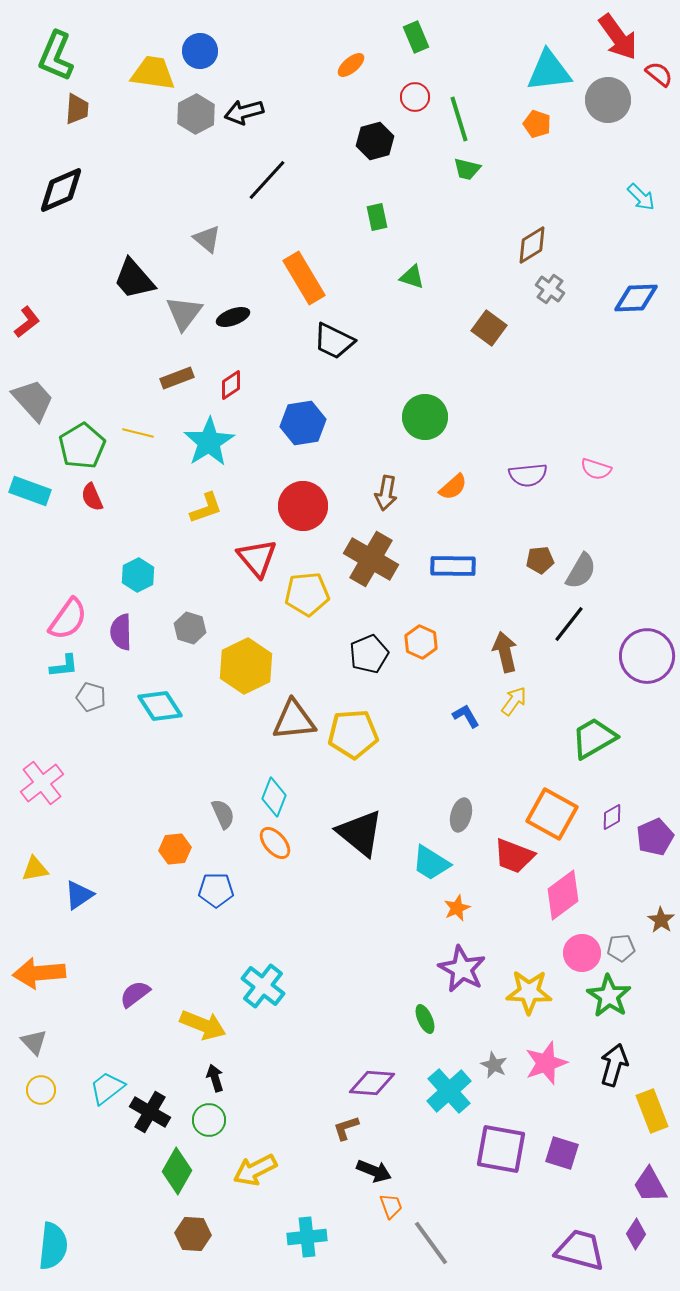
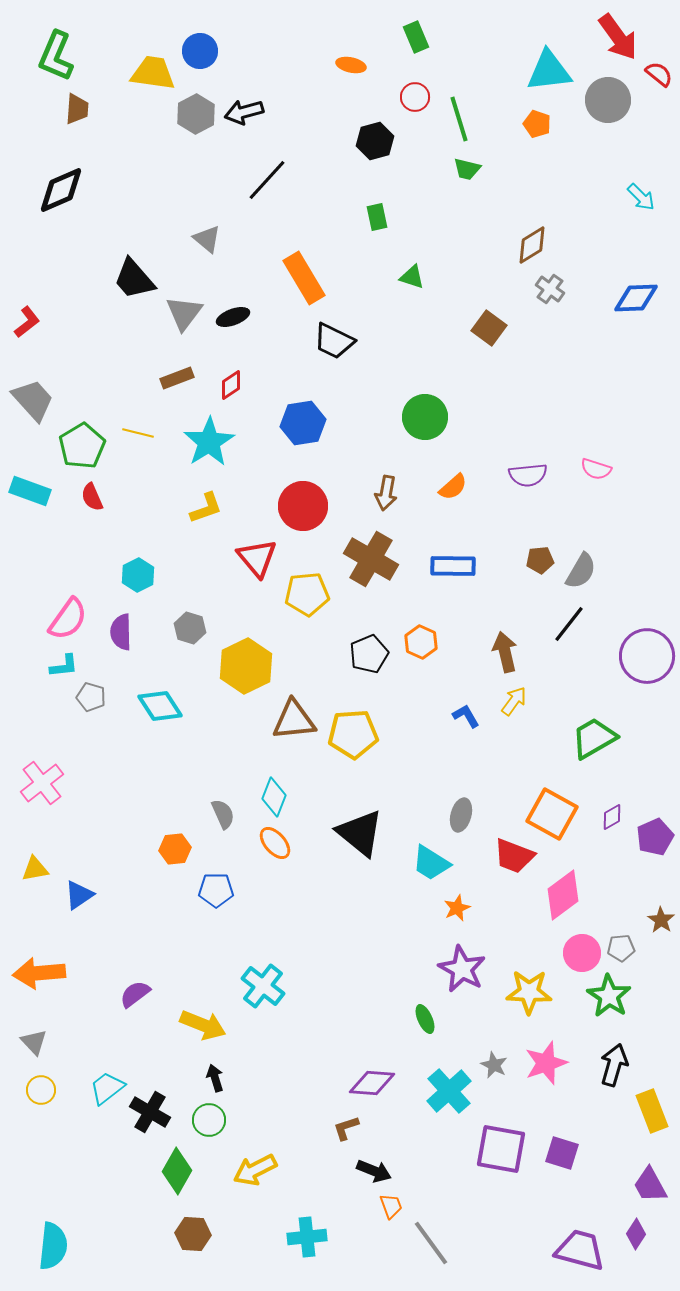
orange ellipse at (351, 65): rotated 52 degrees clockwise
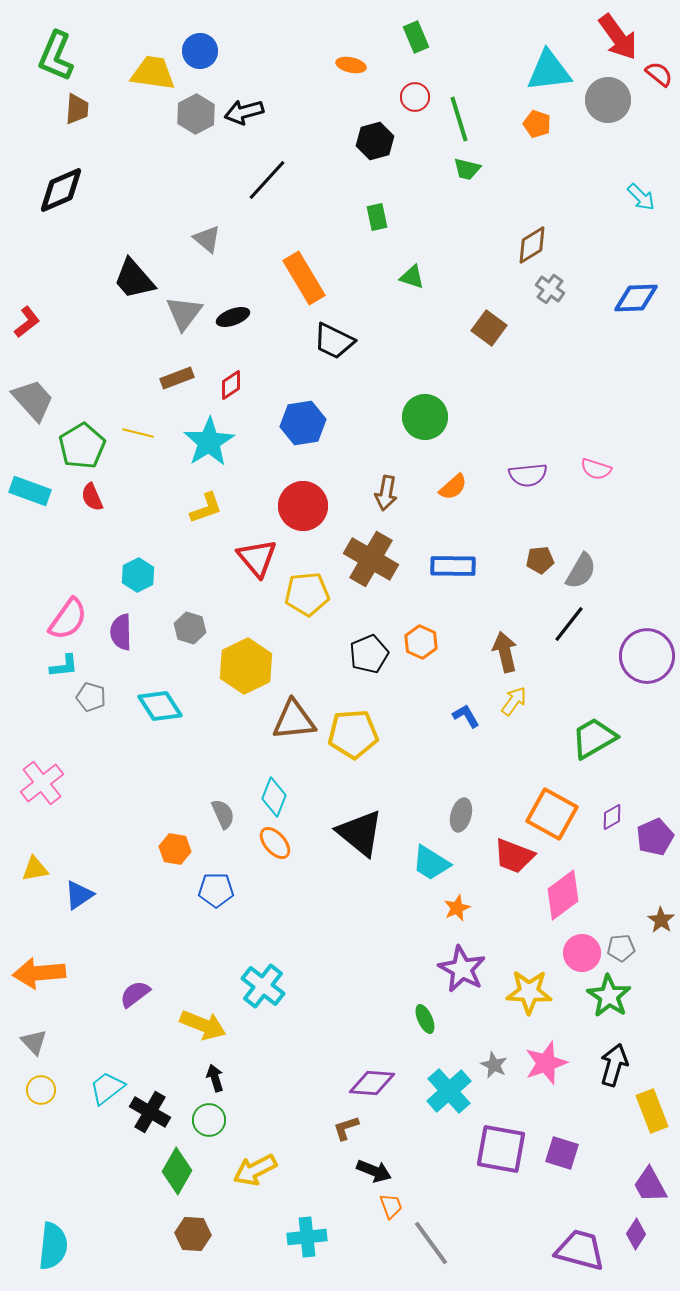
orange hexagon at (175, 849): rotated 16 degrees clockwise
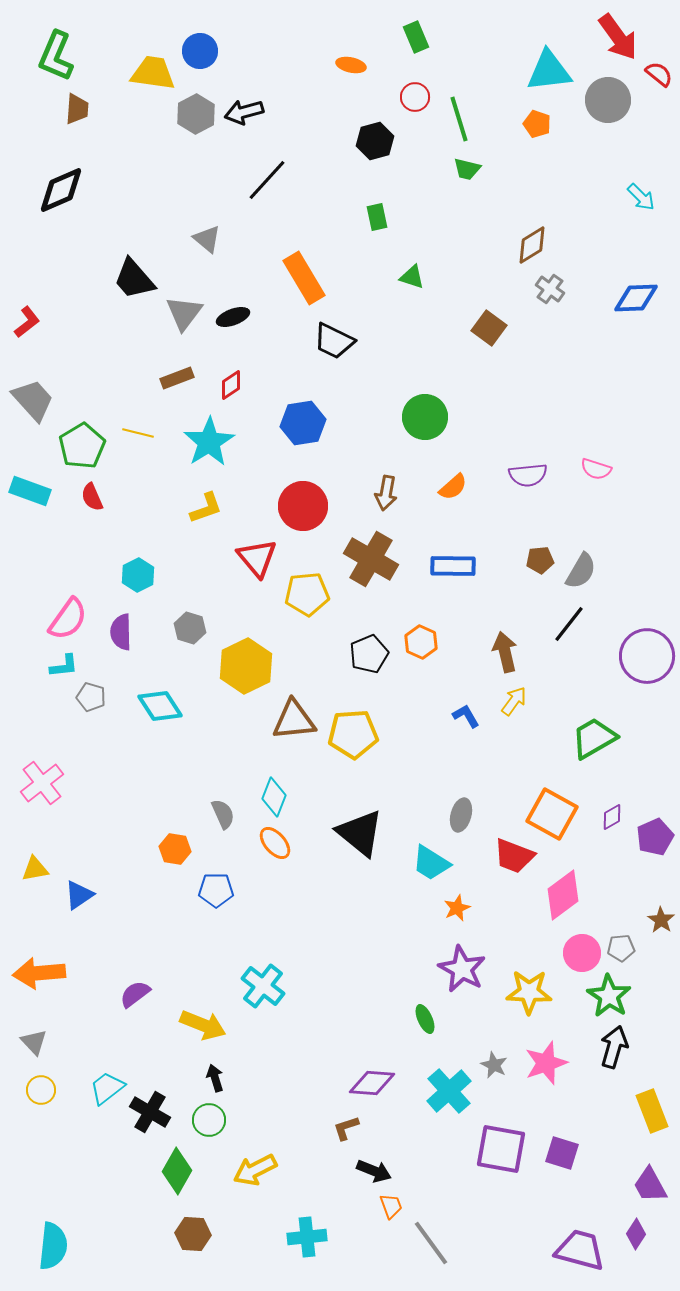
black arrow at (614, 1065): moved 18 px up
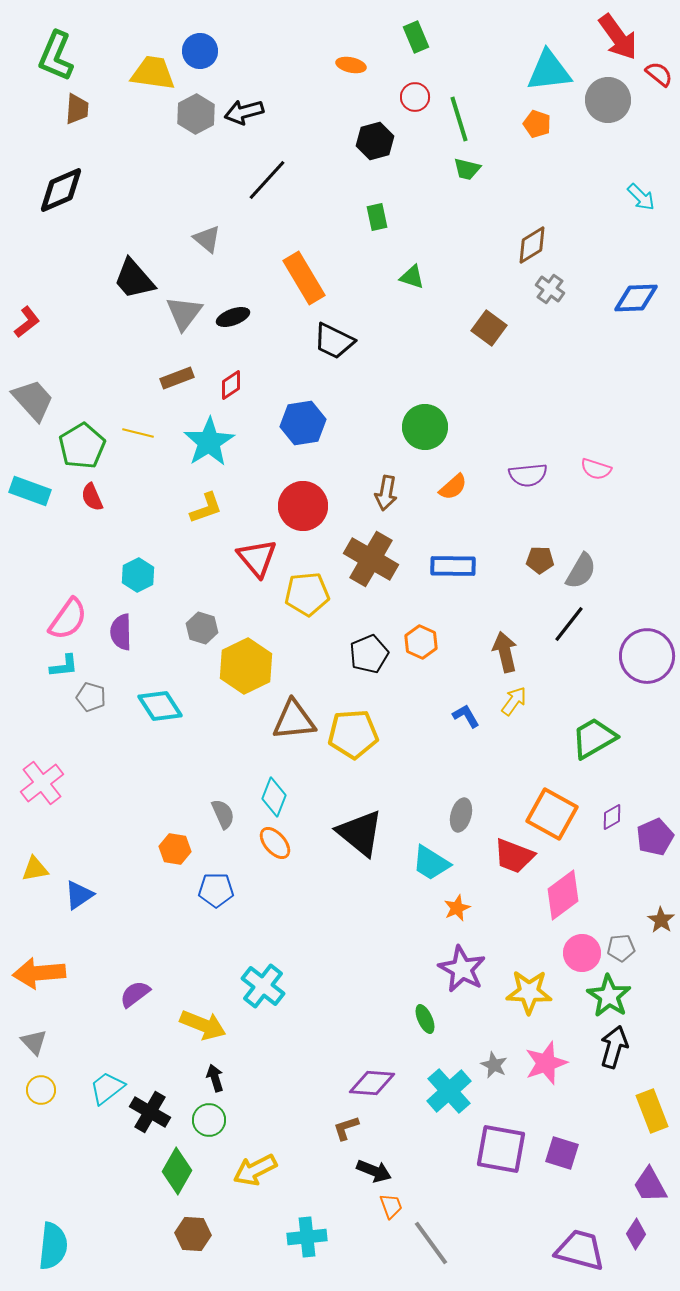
green circle at (425, 417): moved 10 px down
brown pentagon at (540, 560): rotated 8 degrees clockwise
gray hexagon at (190, 628): moved 12 px right
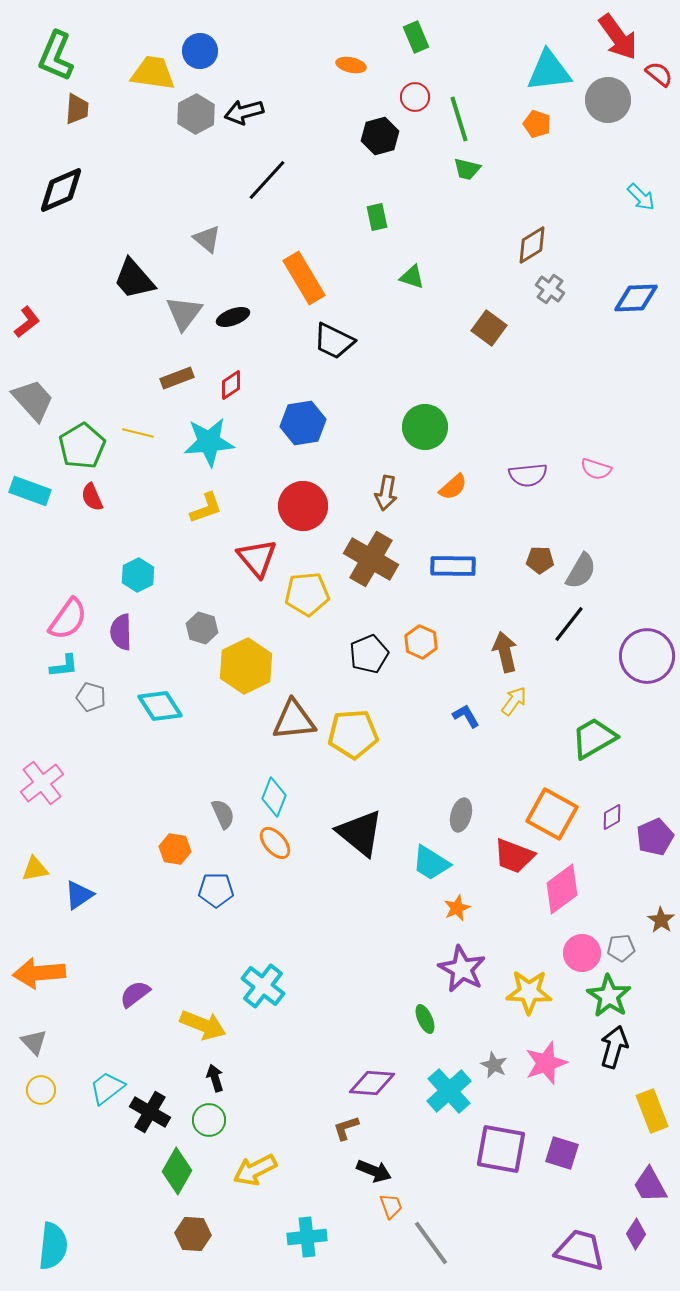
black hexagon at (375, 141): moved 5 px right, 5 px up
cyan star at (209, 442): rotated 27 degrees clockwise
pink diamond at (563, 895): moved 1 px left, 6 px up
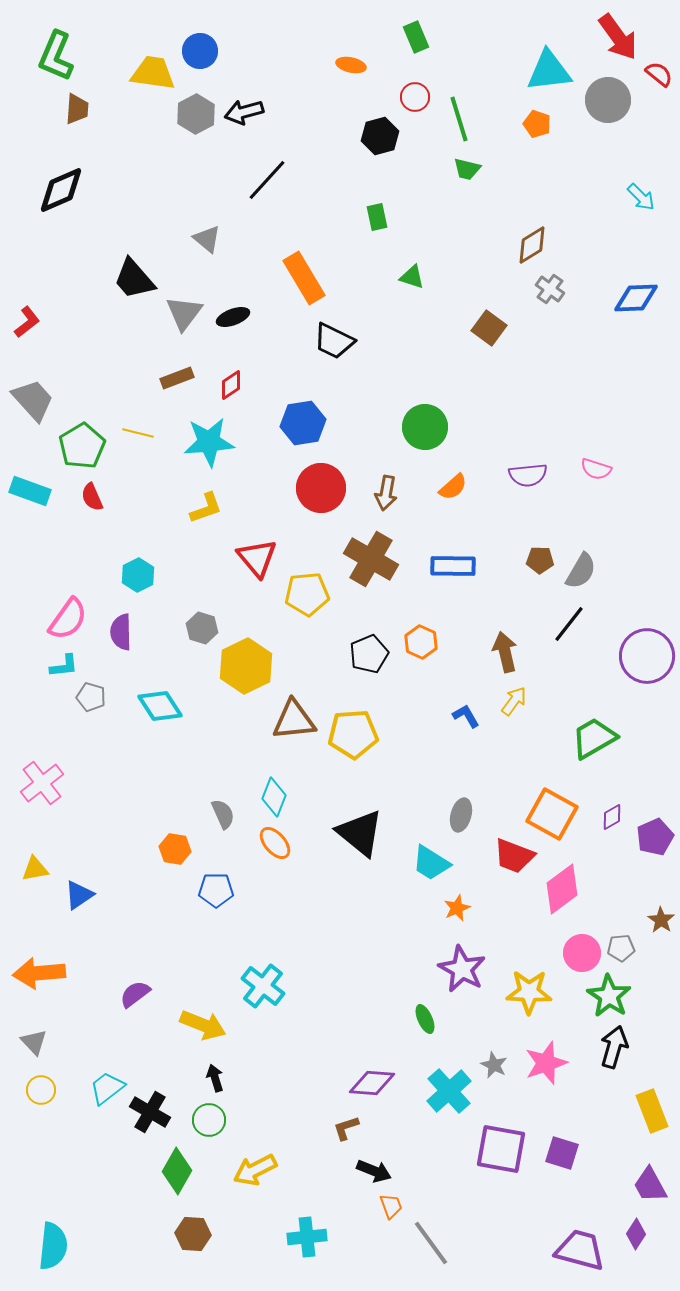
red circle at (303, 506): moved 18 px right, 18 px up
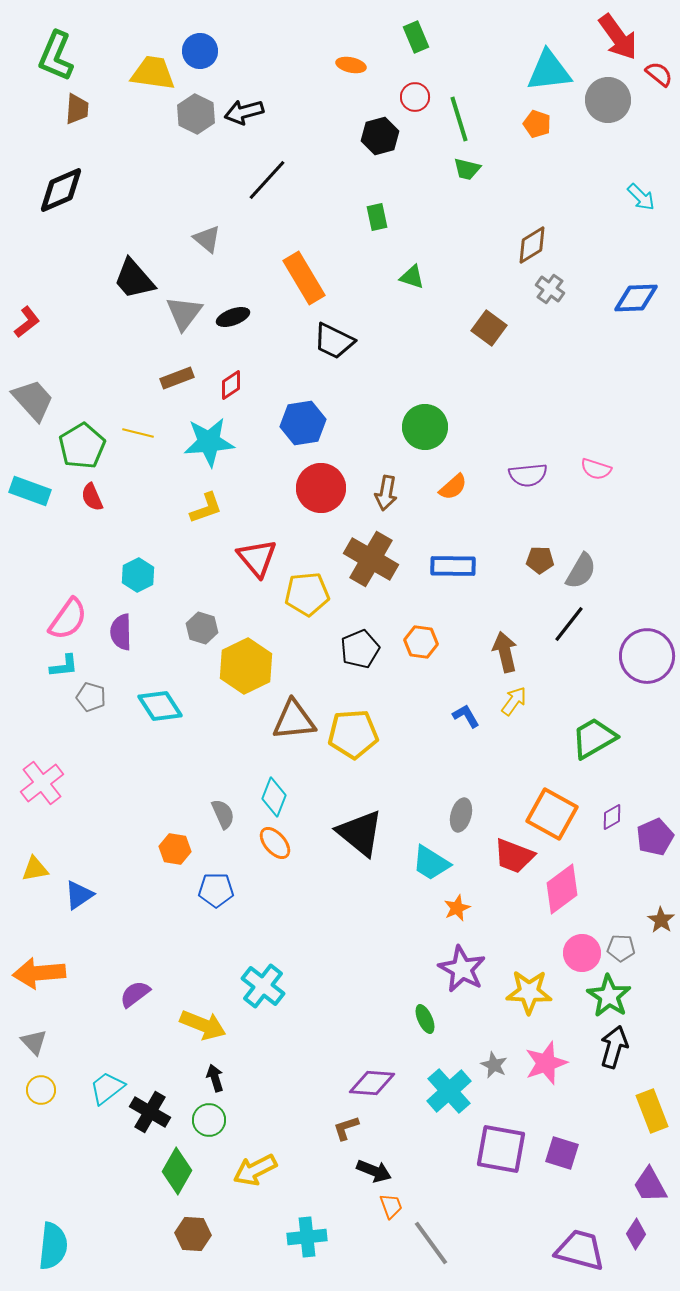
gray hexagon at (196, 114): rotated 6 degrees counterclockwise
orange hexagon at (421, 642): rotated 16 degrees counterclockwise
black pentagon at (369, 654): moved 9 px left, 5 px up
gray pentagon at (621, 948): rotated 8 degrees clockwise
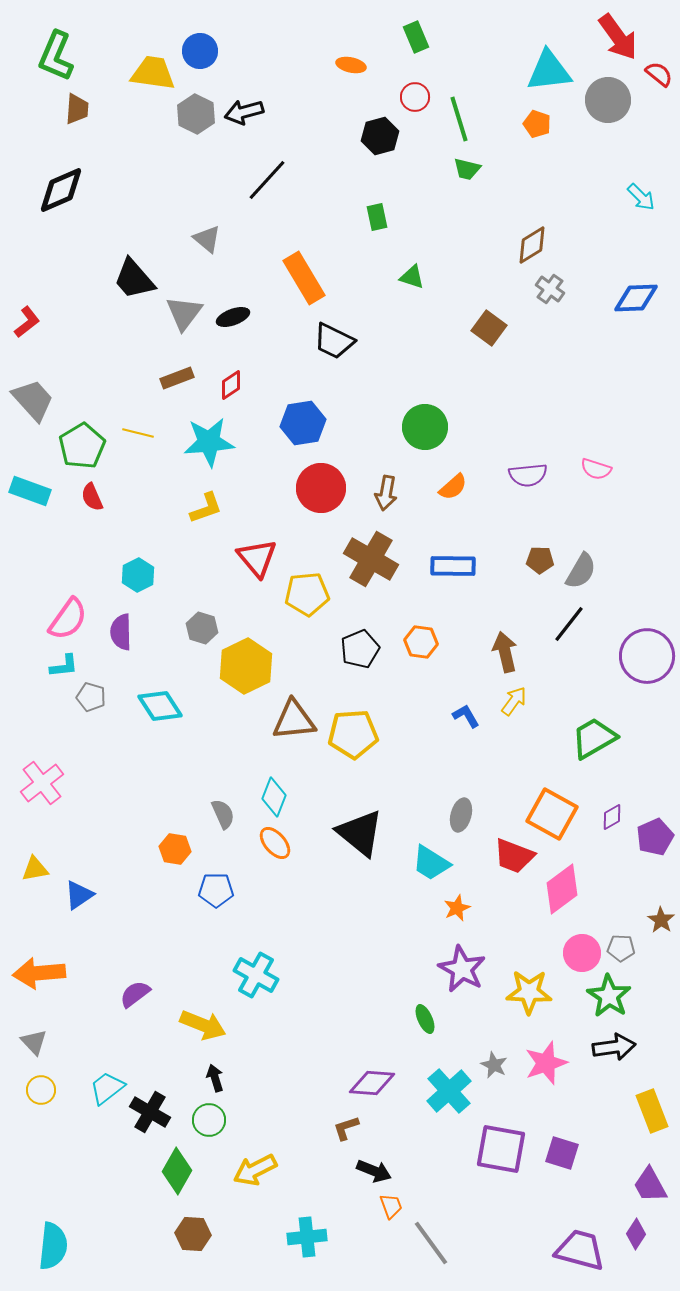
cyan cross at (263, 986): moved 7 px left, 11 px up; rotated 9 degrees counterclockwise
black arrow at (614, 1047): rotated 66 degrees clockwise
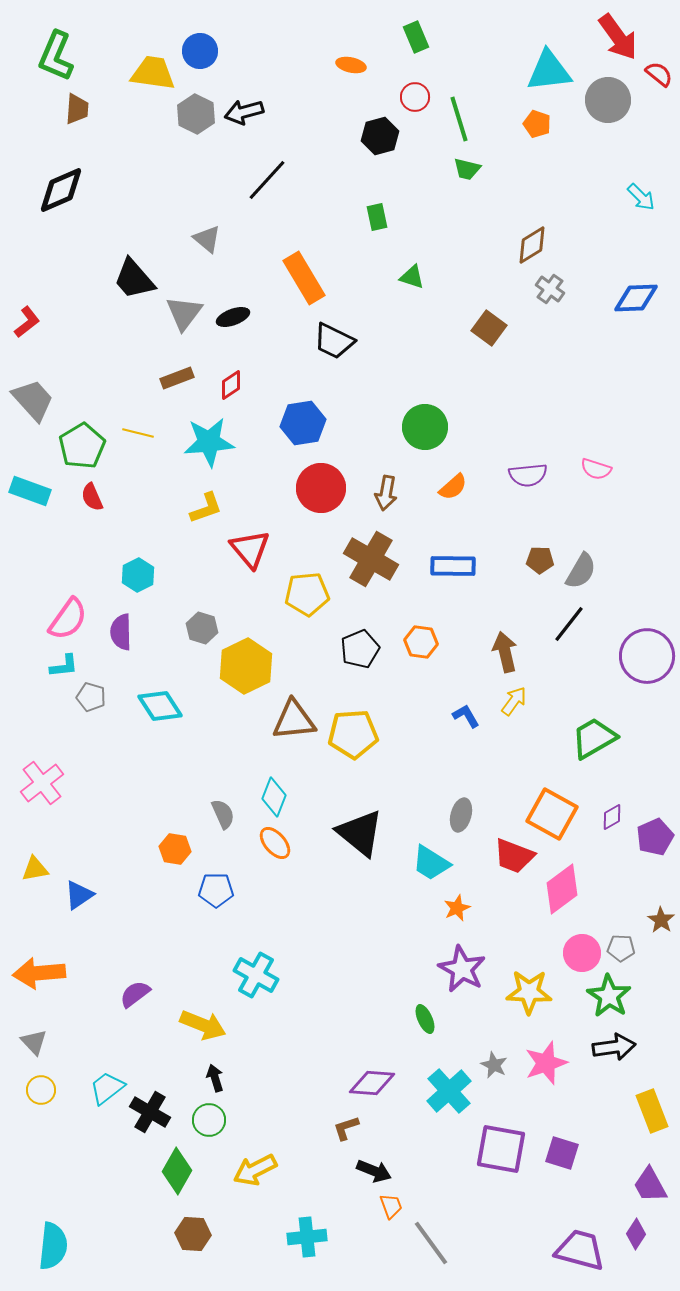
red triangle at (257, 558): moved 7 px left, 9 px up
